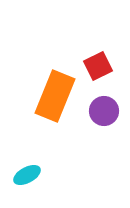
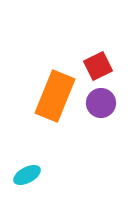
purple circle: moved 3 px left, 8 px up
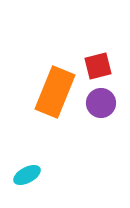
red square: rotated 12 degrees clockwise
orange rectangle: moved 4 px up
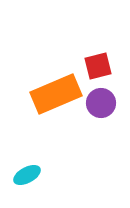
orange rectangle: moved 1 px right, 2 px down; rotated 45 degrees clockwise
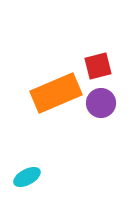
orange rectangle: moved 1 px up
cyan ellipse: moved 2 px down
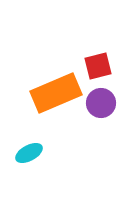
cyan ellipse: moved 2 px right, 24 px up
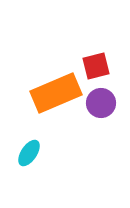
red square: moved 2 px left
cyan ellipse: rotated 28 degrees counterclockwise
